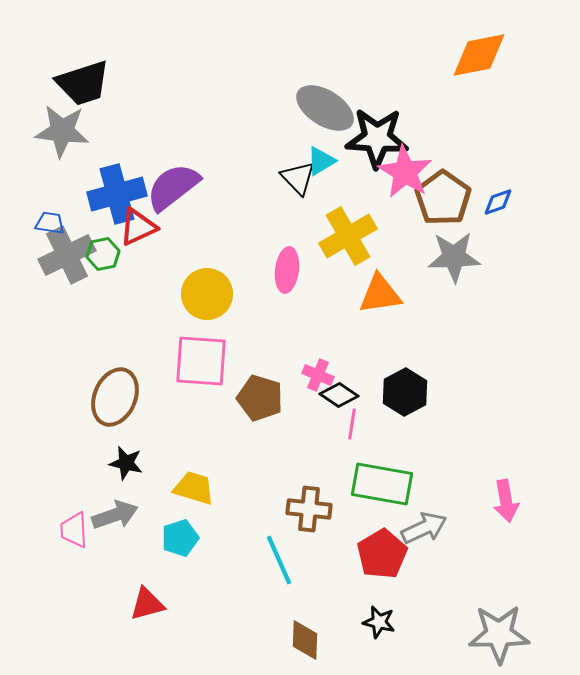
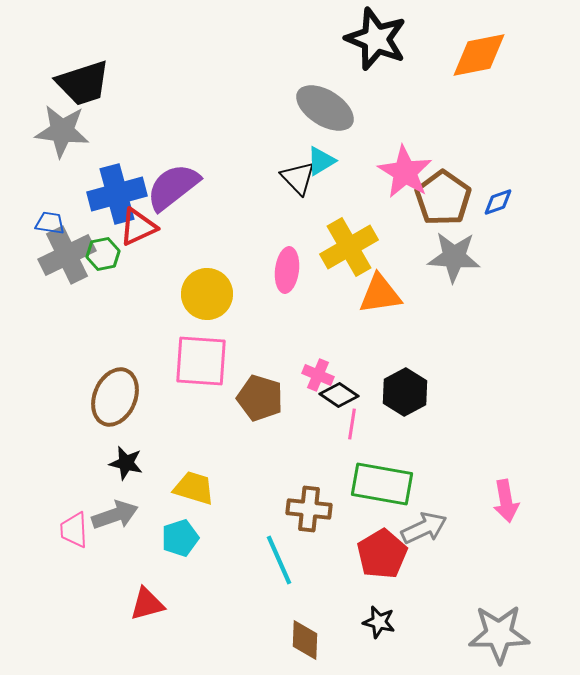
black star at (377, 138): moved 1 px left, 99 px up; rotated 18 degrees clockwise
yellow cross at (348, 236): moved 1 px right, 11 px down
gray star at (454, 257): rotated 6 degrees clockwise
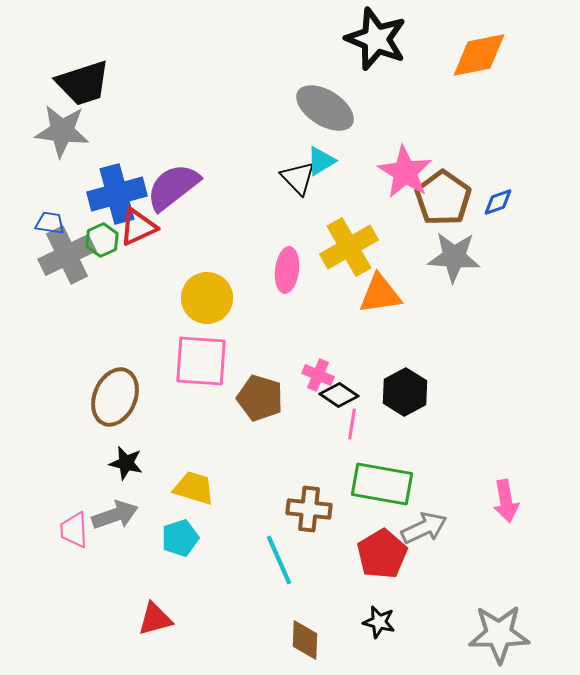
green hexagon at (103, 254): moved 1 px left, 14 px up; rotated 12 degrees counterclockwise
yellow circle at (207, 294): moved 4 px down
red triangle at (147, 604): moved 8 px right, 15 px down
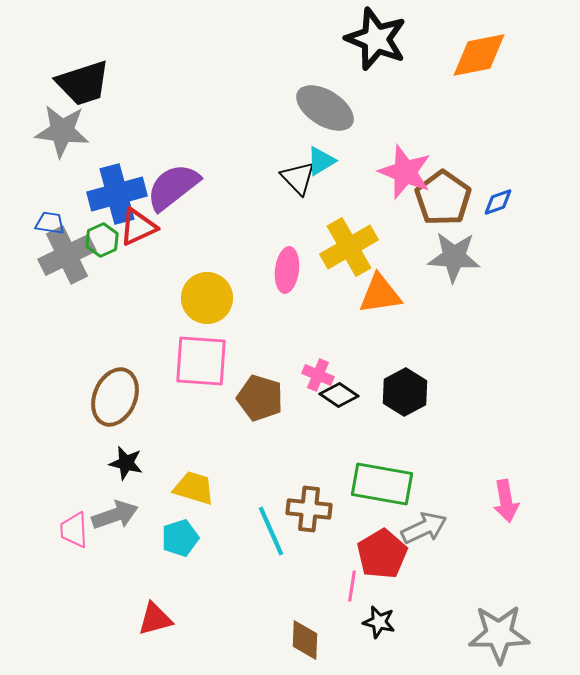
pink star at (405, 172): rotated 10 degrees counterclockwise
pink line at (352, 424): moved 162 px down
cyan line at (279, 560): moved 8 px left, 29 px up
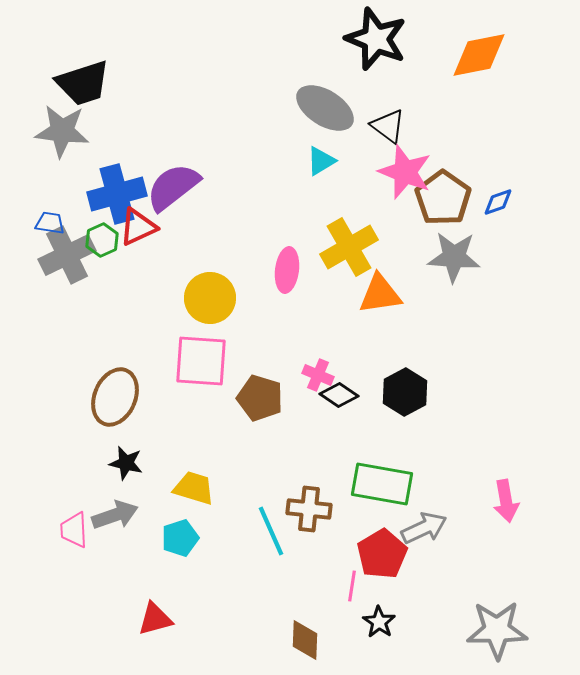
black triangle at (298, 178): moved 90 px right, 52 px up; rotated 9 degrees counterclockwise
yellow circle at (207, 298): moved 3 px right
black star at (379, 622): rotated 20 degrees clockwise
gray star at (499, 634): moved 2 px left, 4 px up
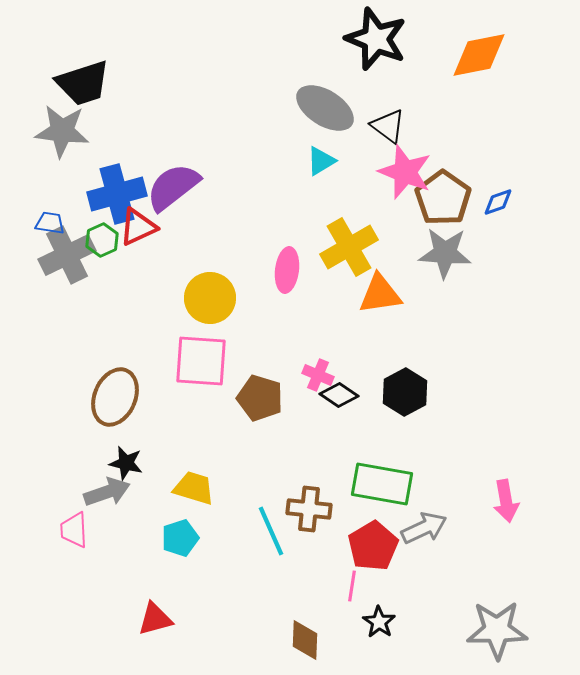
gray star at (454, 257): moved 9 px left, 4 px up
gray arrow at (115, 515): moved 8 px left, 23 px up
red pentagon at (382, 554): moved 9 px left, 8 px up
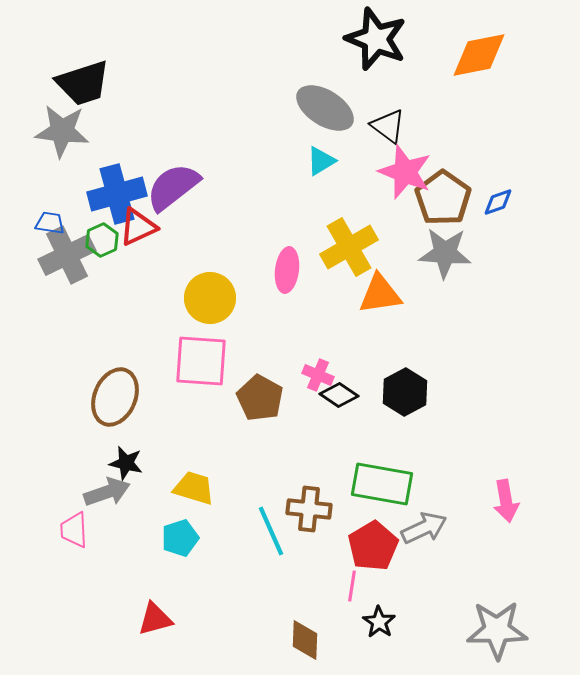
brown pentagon at (260, 398): rotated 12 degrees clockwise
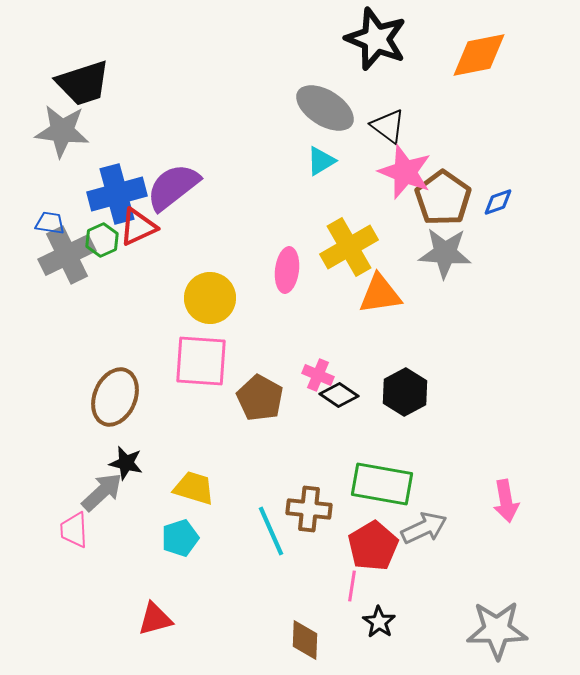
gray arrow at (107, 492): moved 5 px left; rotated 24 degrees counterclockwise
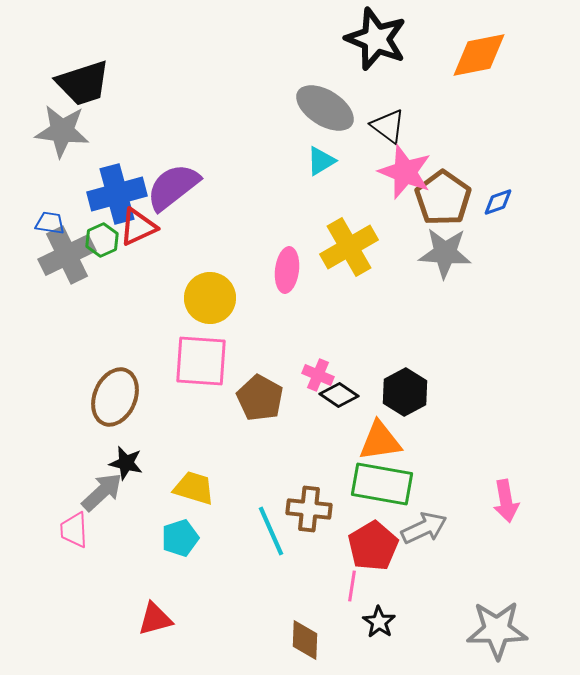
orange triangle at (380, 294): moved 147 px down
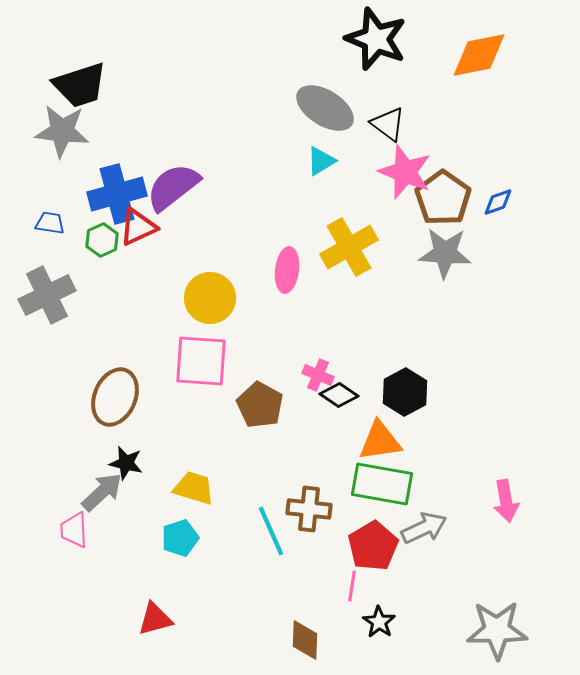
black trapezoid at (83, 83): moved 3 px left, 2 px down
black triangle at (388, 126): moved 2 px up
gray cross at (67, 255): moved 20 px left, 40 px down
brown pentagon at (260, 398): moved 7 px down
